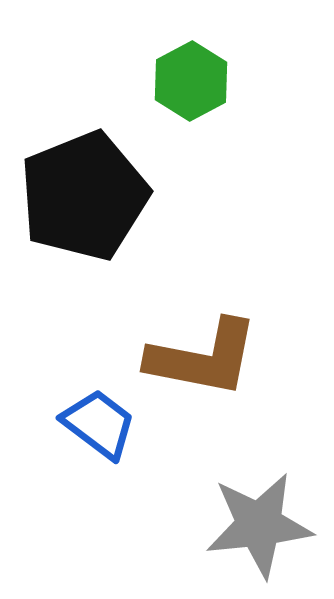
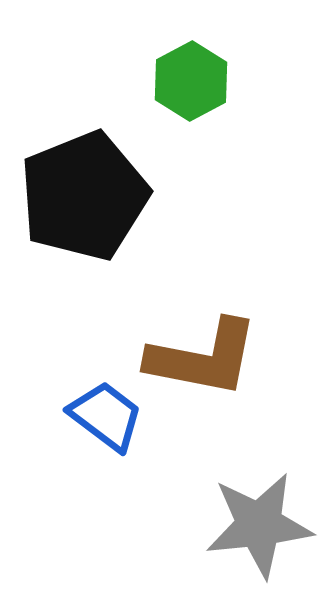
blue trapezoid: moved 7 px right, 8 px up
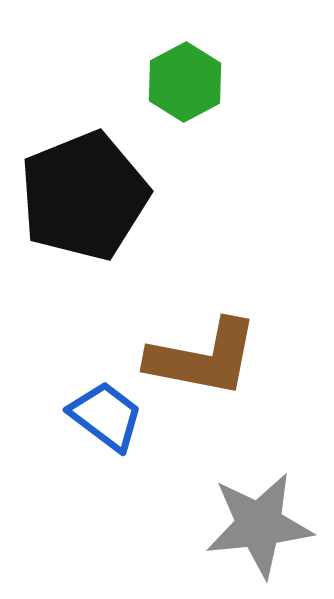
green hexagon: moved 6 px left, 1 px down
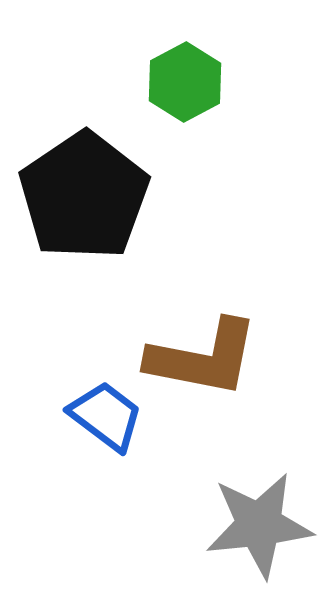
black pentagon: rotated 12 degrees counterclockwise
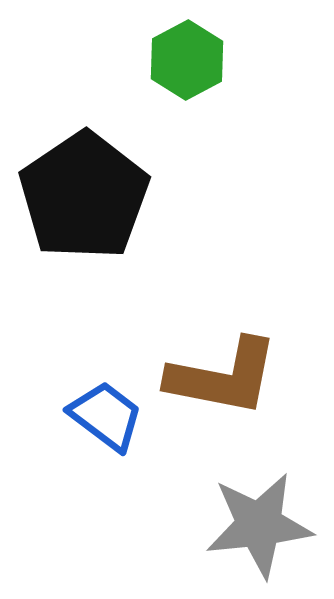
green hexagon: moved 2 px right, 22 px up
brown L-shape: moved 20 px right, 19 px down
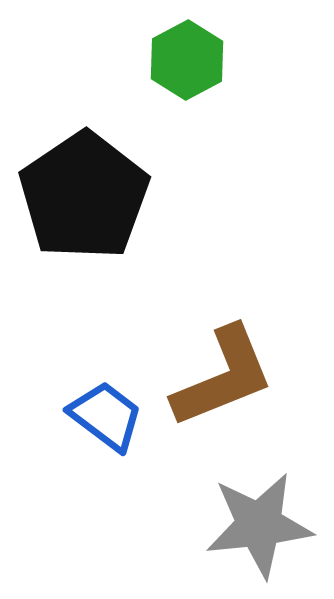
brown L-shape: rotated 33 degrees counterclockwise
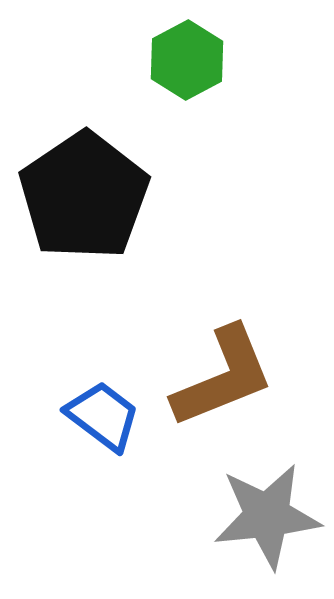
blue trapezoid: moved 3 px left
gray star: moved 8 px right, 9 px up
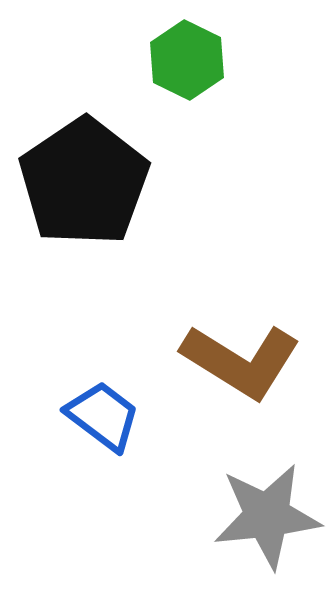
green hexagon: rotated 6 degrees counterclockwise
black pentagon: moved 14 px up
brown L-shape: moved 18 px right, 16 px up; rotated 54 degrees clockwise
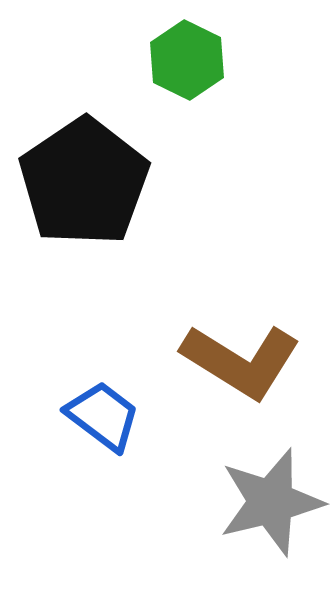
gray star: moved 4 px right, 14 px up; rotated 8 degrees counterclockwise
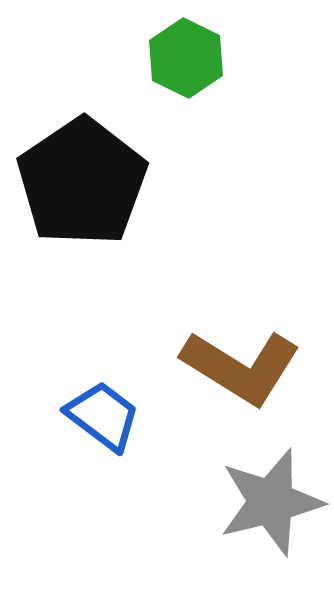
green hexagon: moved 1 px left, 2 px up
black pentagon: moved 2 px left
brown L-shape: moved 6 px down
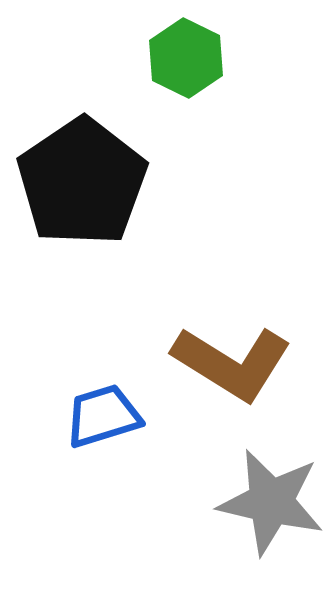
brown L-shape: moved 9 px left, 4 px up
blue trapezoid: rotated 54 degrees counterclockwise
gray star: rotated 27 degrees clockwise
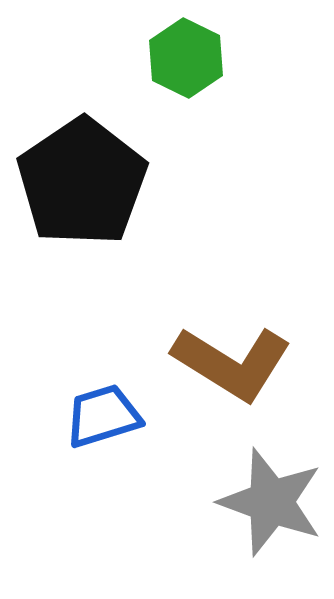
gray star: rotated 7 degrees clockwise
